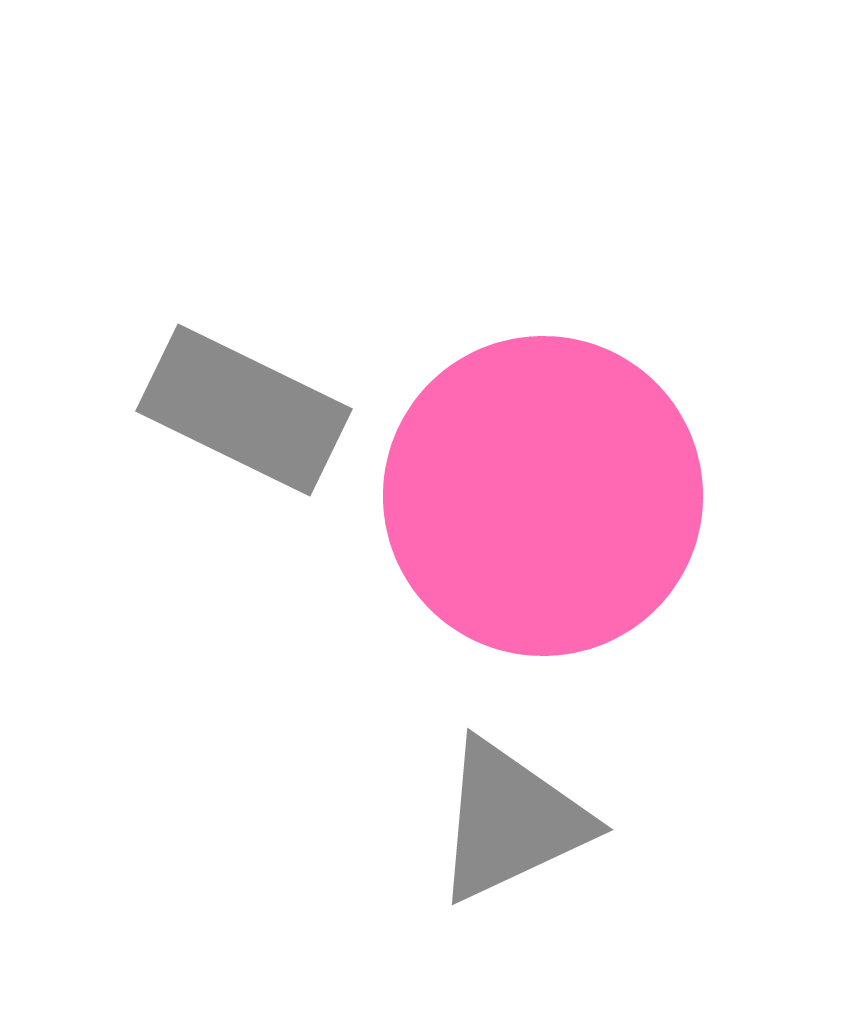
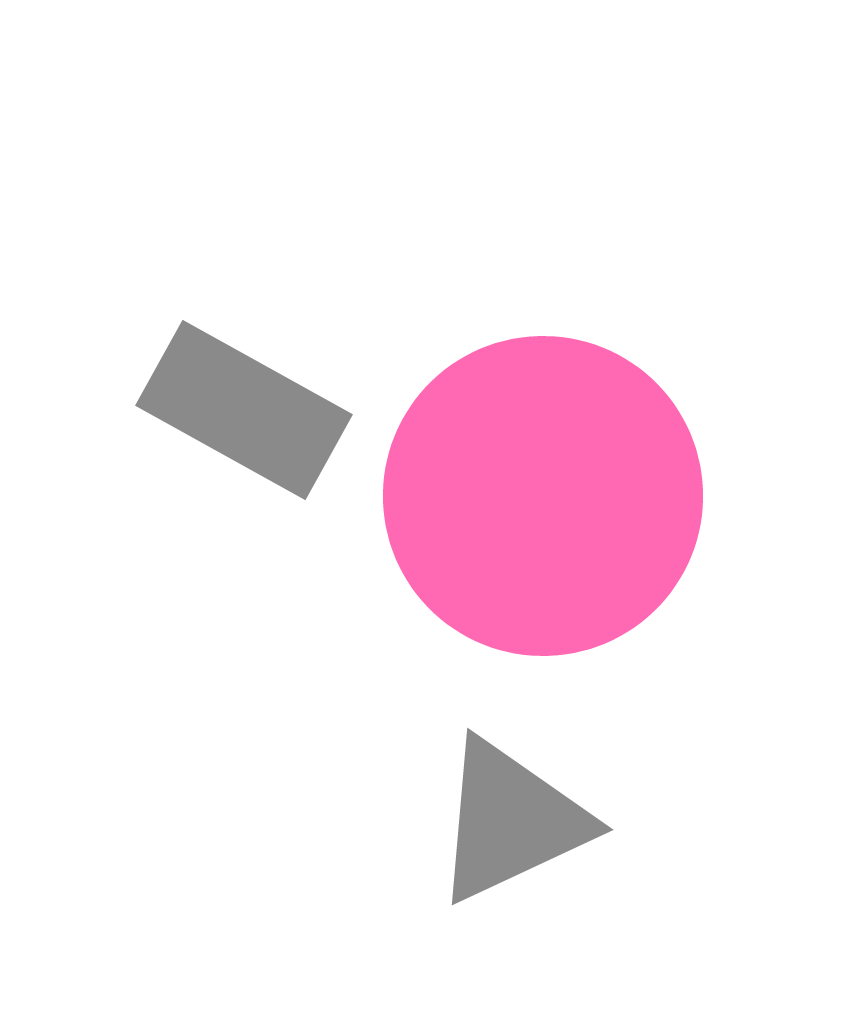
gray rectangle: rotated 3 degrees clockwise
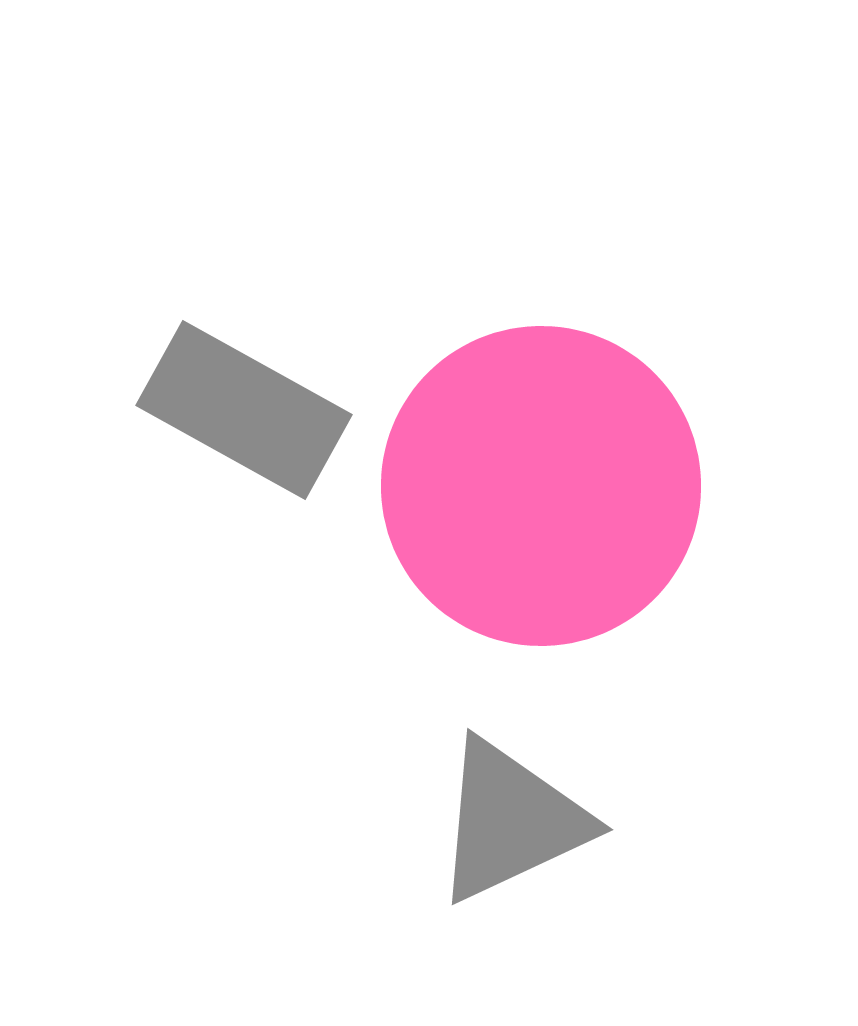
pink circle: moved 2 px left, 10 px up
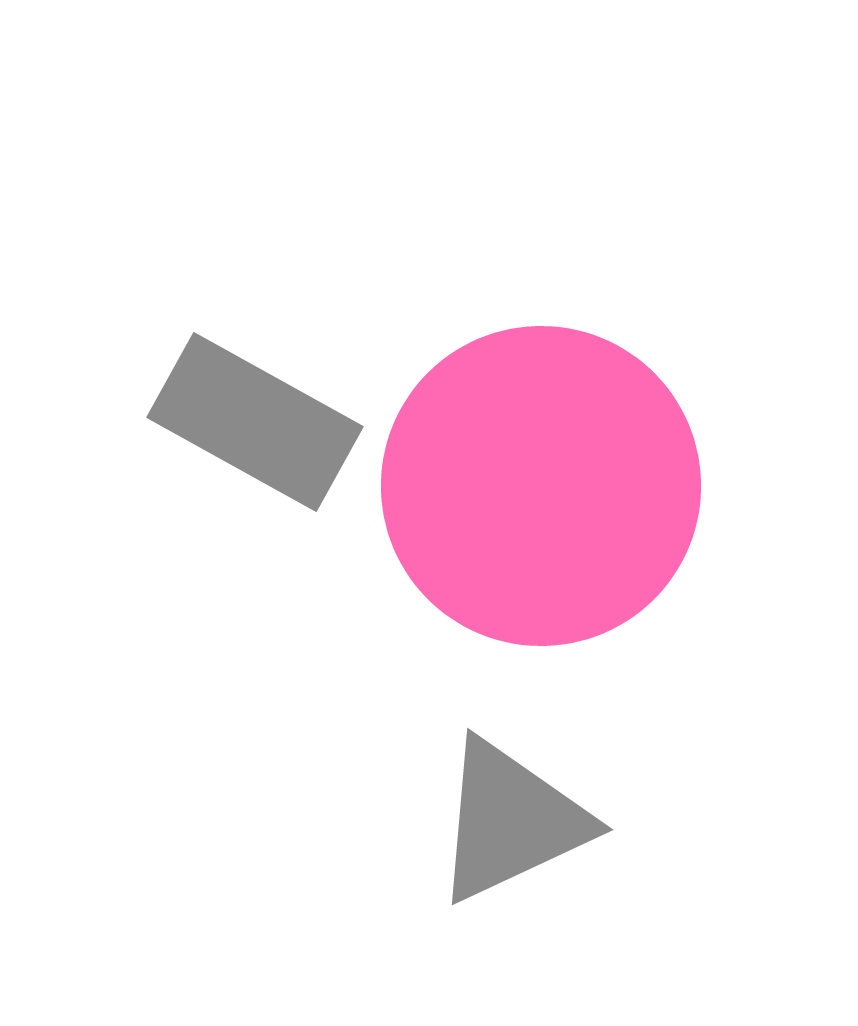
gray rectangle: moved 11 px right, 12 px down
